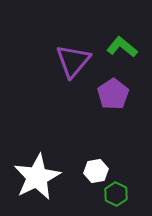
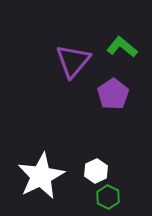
white hexagon: rotated 15 degrees counterclockwise
white star: moved 4 px right, 1 px up
green hexagon: moved 8 px left, 3 px down
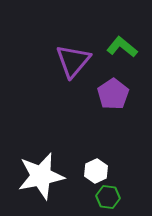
white star: rotated 15 degrees clockwise
green hexagon: rotated 20 degrees counterclockwise
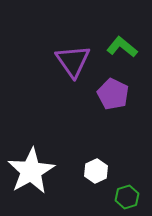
purple triangle: rotated 15 degrees counterclockwise
purple pentagon: rotated 12 degrees counterclockwise
white star: moved 10 px left, 5 px up; rotated 18 degrees counterclockwise
green hexagon: moved 19 px right; rotated 25 degrees counterclockwise
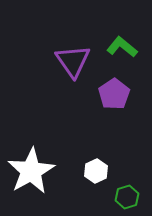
purple pentagon: moved 1 px right; rotated 12 degrees clockwise
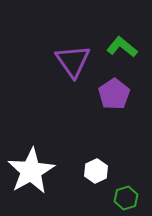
green hexagon: moved 1 px left, 1 px down
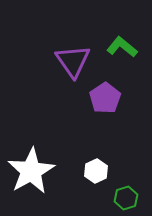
purple pentagon: moved 9 px left, 4 px down
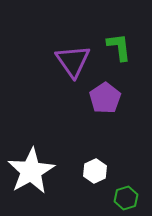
green L-shape: moved 3 px left; rotated 44 degrees clockwise
white hexagon: moved 1 px left
